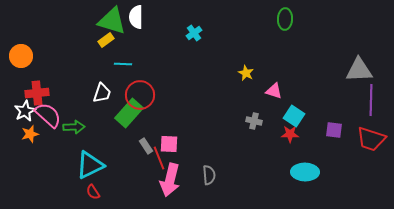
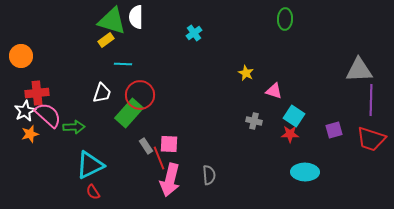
purple square: rotated 24 degrees counterclockwise
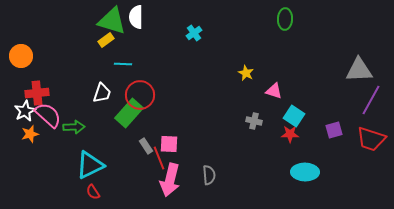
purple line: rotated 28 degrees clockwise
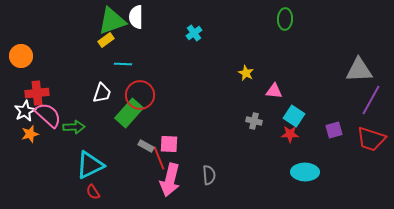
green triangle: rotated 36 degrees counterclockwise
pink triangle: rotated 12 degrees counterclockwise
gray rectangle: rotated 28 degrees counterclockwise
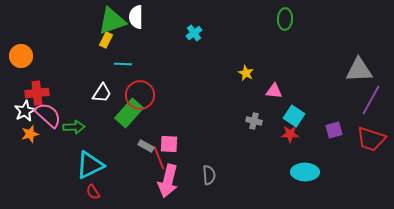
yellow rectangle: rotated 28 degrees counterclockwise
white trapezoid: rotated 15 degrees clockwise
pink arrow: moved 2 px left, 1 px down
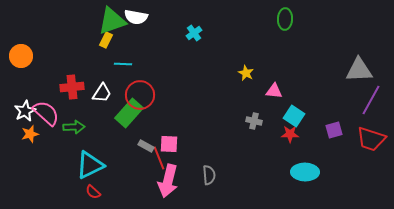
white semicircle: rotated 80 degrees counterclockwise
red cross: moved 35 px right, 6 px up
pink semicircle: moved 2 px left, 2 px up
red semicircle: rotated 14 degrees counterclockwise
